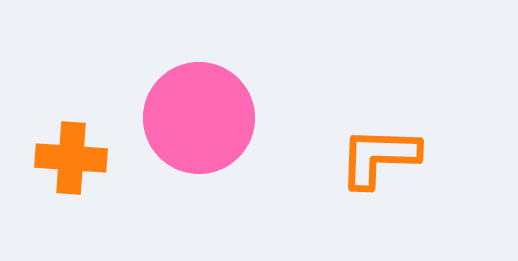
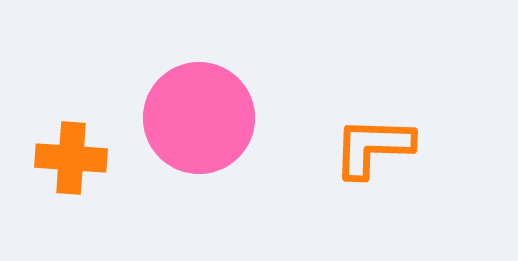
orange L-shape: moved 6 px left, 10 px up
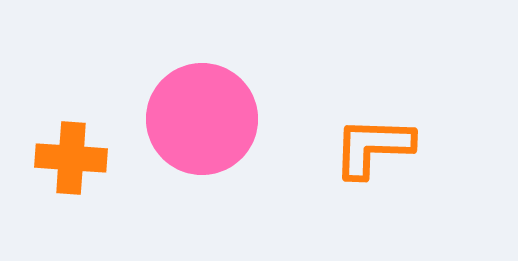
pink circle: moved 3 px right, 1 px down
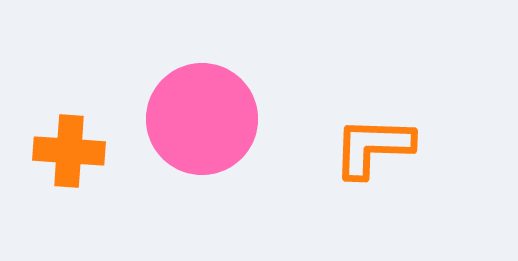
orange cross: moved 2 px left, 7 px up
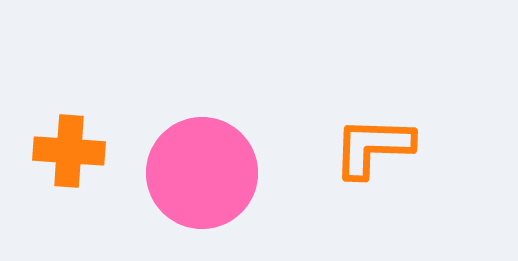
pink circle: moved 54 px down
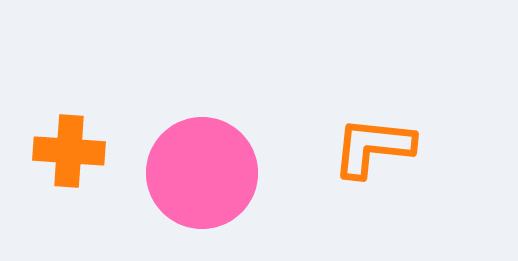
orange L-shape: rotated 4 degrees clockwise
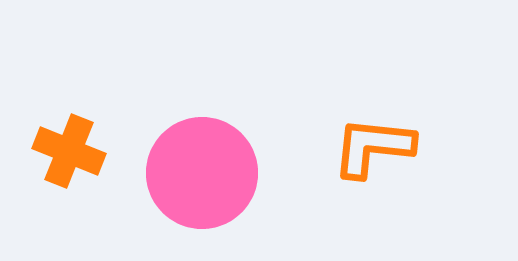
orange cross: rotated 18 degrees clockwise
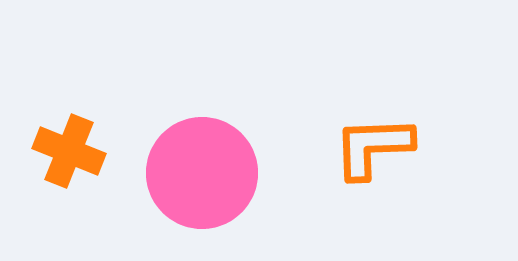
orange L-shape: rotated 8 degrees counterclockwise
